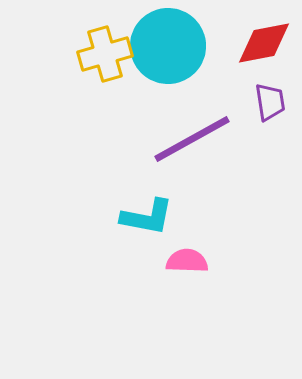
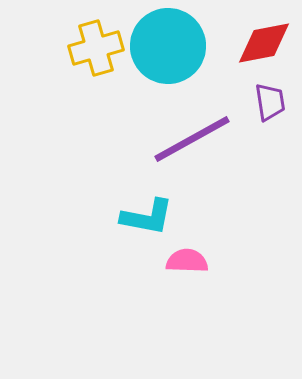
yellow cross: moved 9 px left, 6 px up
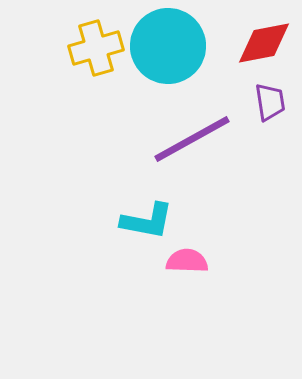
cyan L-shape: moved 4 px down
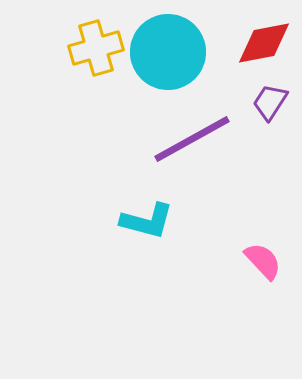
cyan circle: moved 6 px down
purple trapezoid: rotated 138 degrees counterclockwise
cyan L-shape: rotated 4 degrees clockwise
pink semicircle: moved 76 px right; rotated 45 degrees clockwise
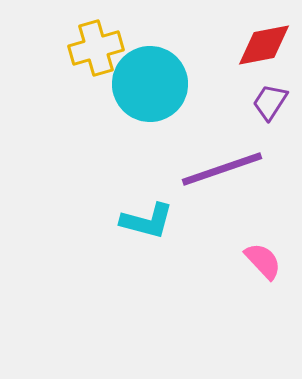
red diamond: moved 2 px down
cyan circle: moved 18 px left, 32 px down
purple line: moved 30 px right, 30 px down; rotated 10 degrees clockwise
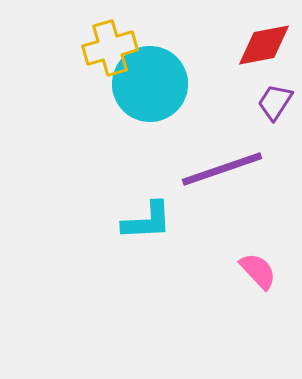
yellow cross: moved 14 px right
purple trapezoid: moved 5 px right
cyan L-shape: rotated 18 degrees counterclockwise
pink semicircle: moved 5 px left, 10 px down
